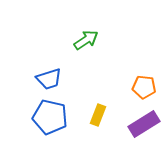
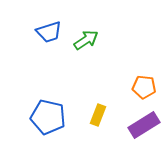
blue trapezoid: moved 47 px up
blue pentagon: moved 2 px left
purple rectangle: moved 1 px down
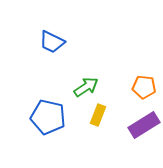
blue trapezoid: moved 3 px right, 10 px down; rotated 44 degrees clockwise
green arrow: moved 47 px down
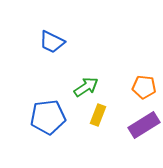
blue pentagon: rotated 20 degrees counterclockwise
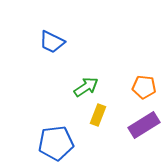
blue pentagon: moved 8 px right, 26 px down
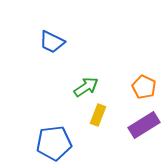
orange pentagon: rotated 20 degrees clockwise
blue pentagon: moved 2 px left
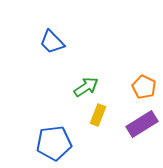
blue trapezoid: rotated 20 degrees clockwise
purple rectangle: moved 2 px left, 1 px up
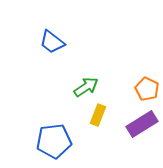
blue trapezoid: rotated 8 degrees counterclockwise
orange pentagon: moved 3 px right, 2 px down
blue pentagon: moved 2 px up
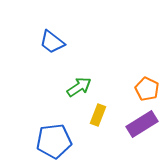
green arrow: moved 7 px left
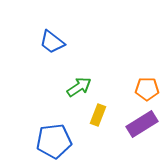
orange pentagon: rotated 25 degrees counterclockwise
